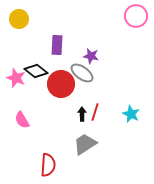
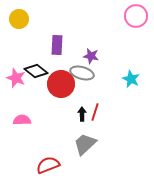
gray ellipse: rotated 20 degrees counterclockwise
cyan star: moved 35 px up
pink semicircle: rotated 120 degrees clockwise
gray trapezoid: rotated 10 degrees counterclockwise
red semicircle: rotated 115 degrees counterclockwise
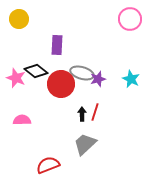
pink circle: moved 6 px left, 3 px down
purple star: moved 7 px right, 23 px down; rotated 28 degrees counterclockwise
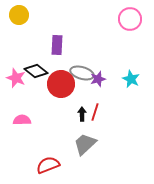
yellow circle: moved 4 px up
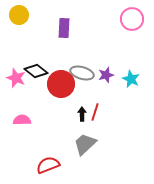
pink circle: moved 2 px right
purple rectangle: moved 7 px right, 17 px up
purple star: moved 8 px right, 4 px up
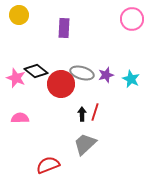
pink semicircle: moved 2 px left, 2 px up
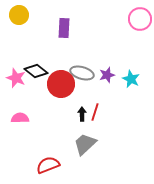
pink circle: moved 8 px right
purple star: moved 1 px right
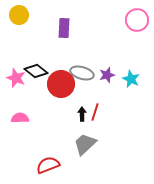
pink circle: moved 3 px left, 1 px down
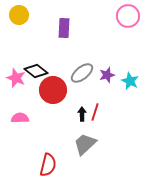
pink circle: moved 9 px left, 4 px up
gray ellipse: rotated 55 degrees counterclockwise
cyan star: moved 1 px left, 2 px down
red circle: moved 8 px left, 6 px down
red semicircle: rotated 125 degrees clockwise
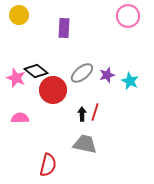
gray trapezoid: rotated 55 degrees clockwise
